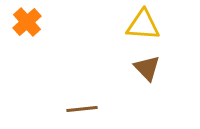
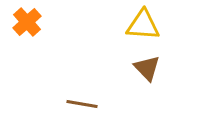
brown line: moved 5 px up; rotated 16 degrees clockwise
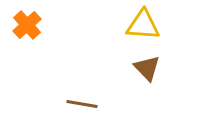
orange cross: moved 3 px down
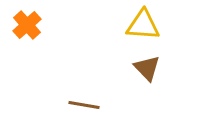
brown line: moved 2 px right, 1 px down
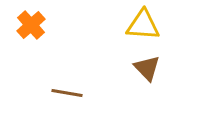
orange cross: moved 4 px right
brown line: moved 17 px left, 12 px up
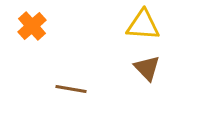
orange cross: moved 1 px right, 1 px down
brown line: moved 4 px right, 4 px up
